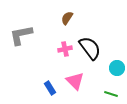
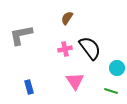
pink triangle: rotated 12 degrees clockwise
blue rectangle: moved 21 px left, 1 px up; rotated 16 degrees clockwise
green line: moved 3 px up
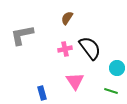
gray L-shape: moved 1 px right
blue rectangle: moved 13 px right, 6 px down
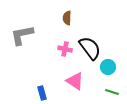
brown semicircle: rotated 32 degrees counterclockwise
pink cross: rotated 24 degrees clockwise
cyan circle: moved 9 px left, 1 px up
pink triangle: rotated 24 degrees counterclockwise
green line: moved 1 px right, 1 px down
